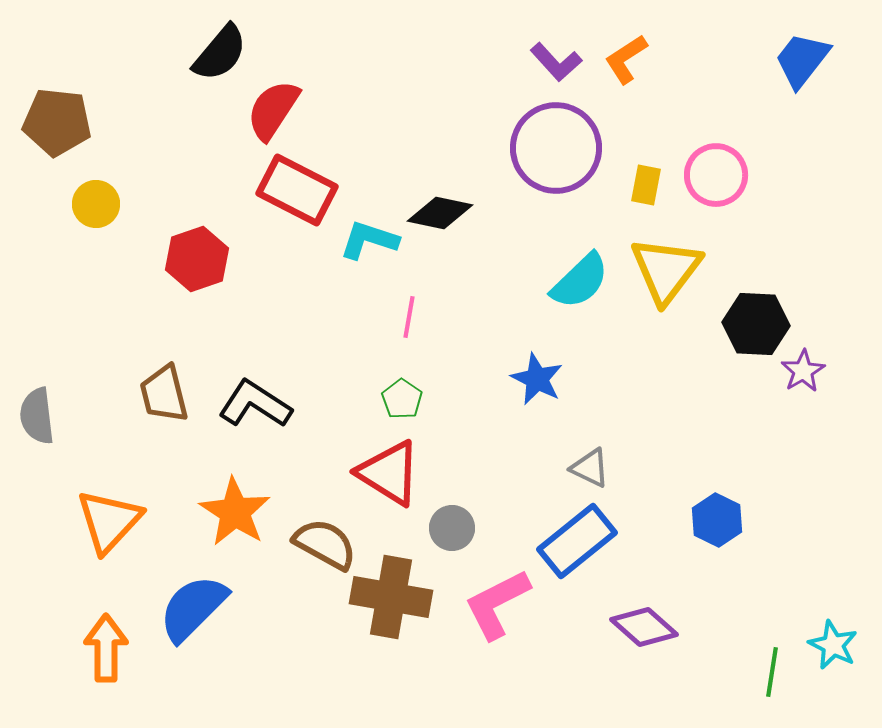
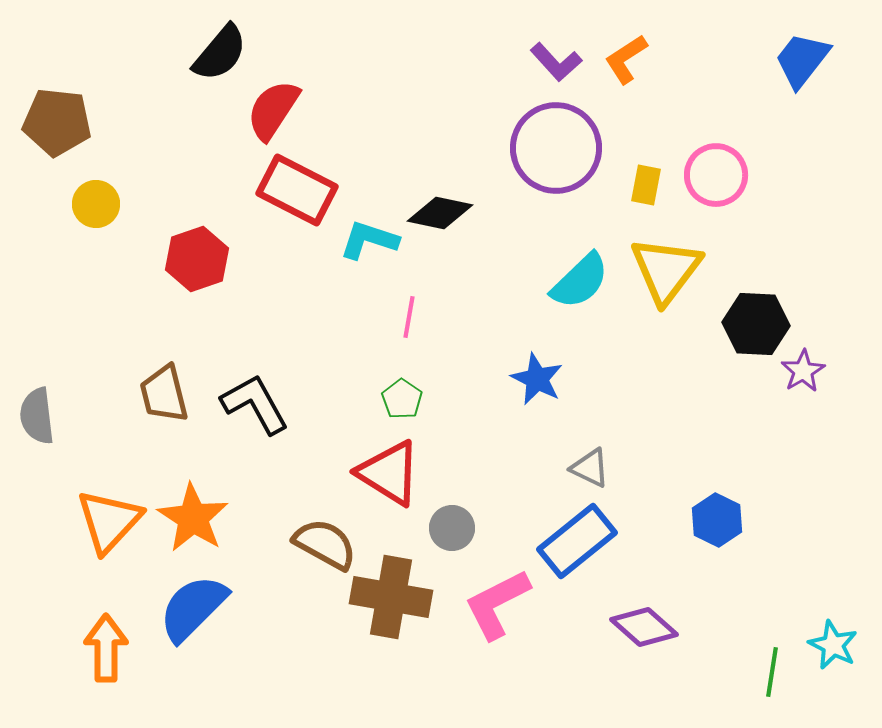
black L-shape: rotated 28 degrees clockwise
orange star: moved 42 px left, 6 px down
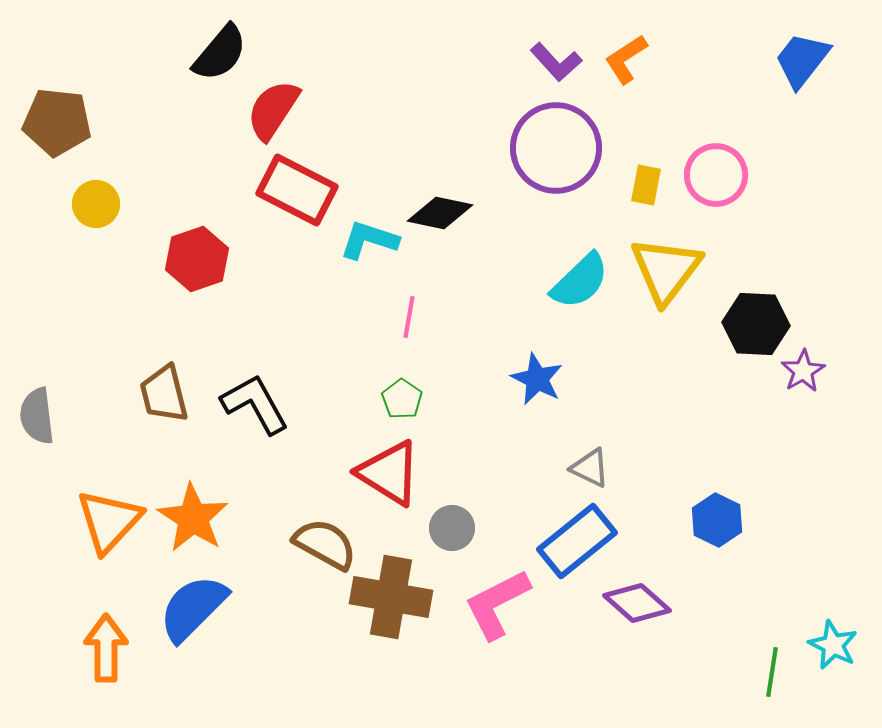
purple diamond: moved 7 px left, 24 px up
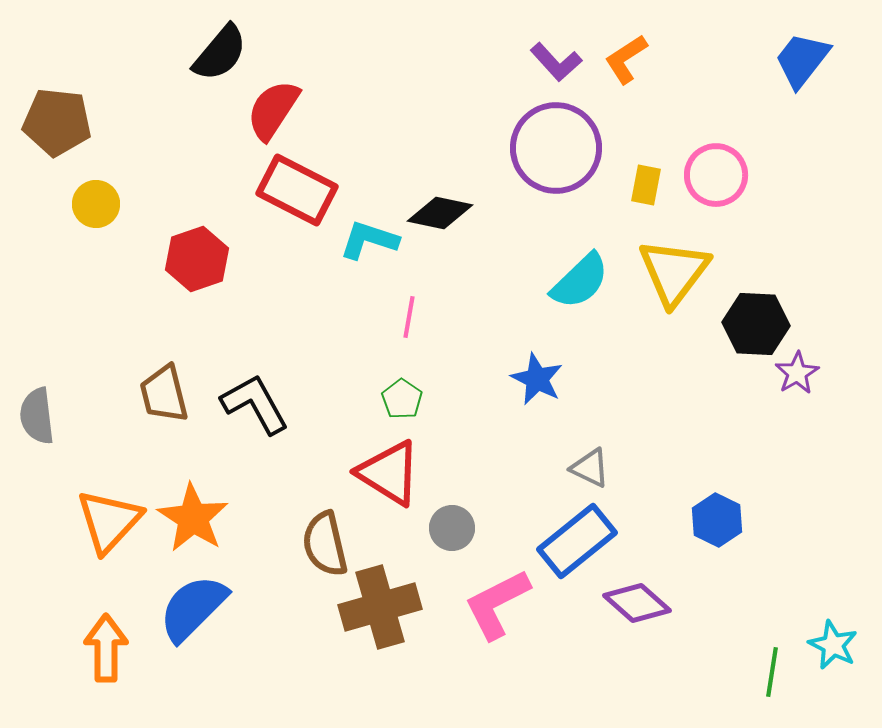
yellow triangle: moved 8 px right, 2 px down
purple star: moved 6 px left, 2 px down
brown semicircle: rotated 132 degrees counterclockwise
brown cross: moved 11 px left, 10 px down; rotated 26 degrees counterclockwise
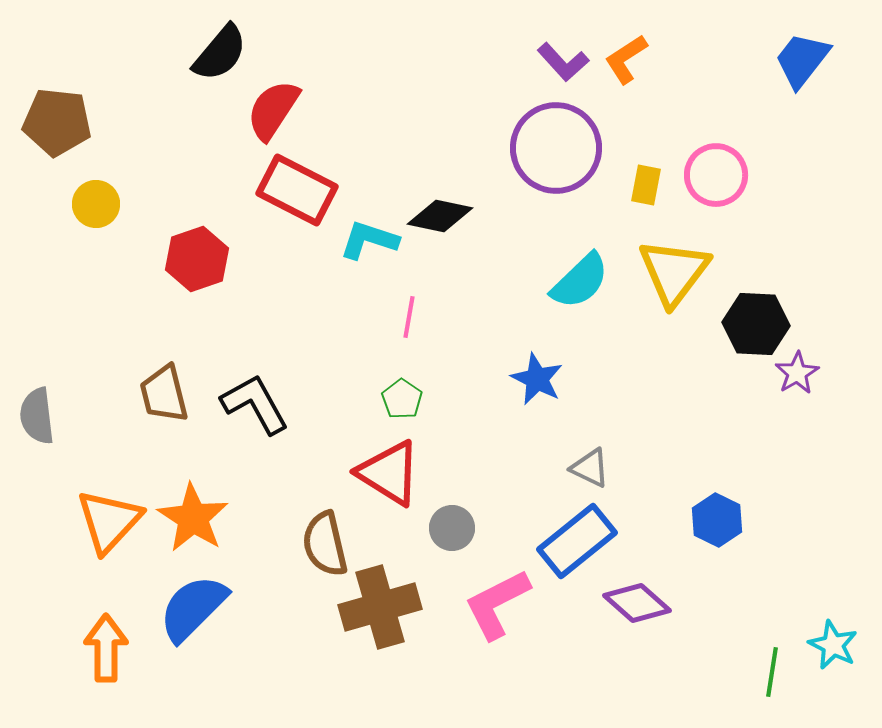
purple L-shape: moved 7 px right
black diamond: moved 3 px down
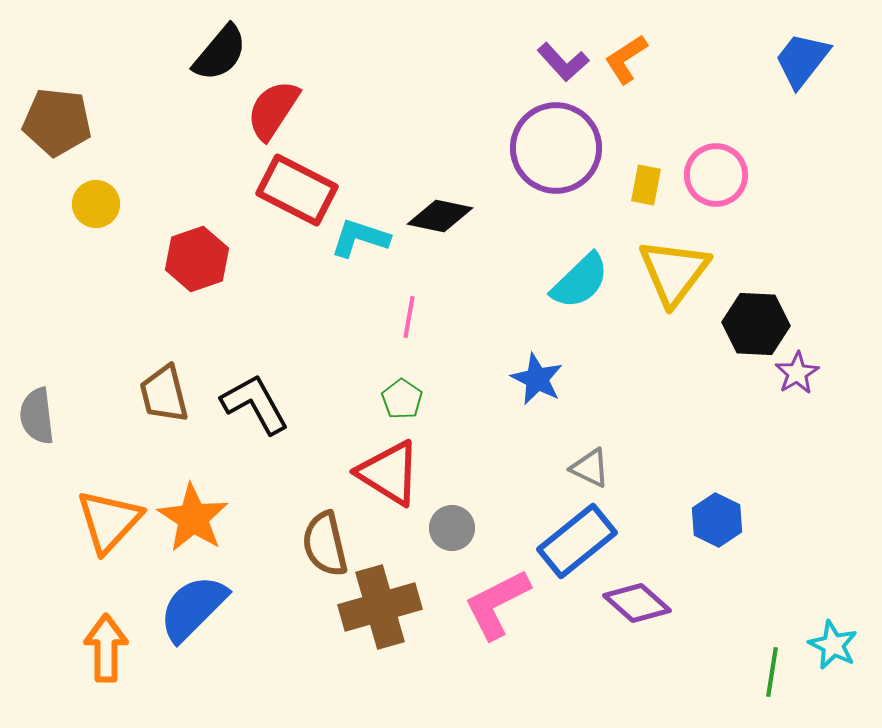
cyan L-shape: moved 9 px left, 2 px up
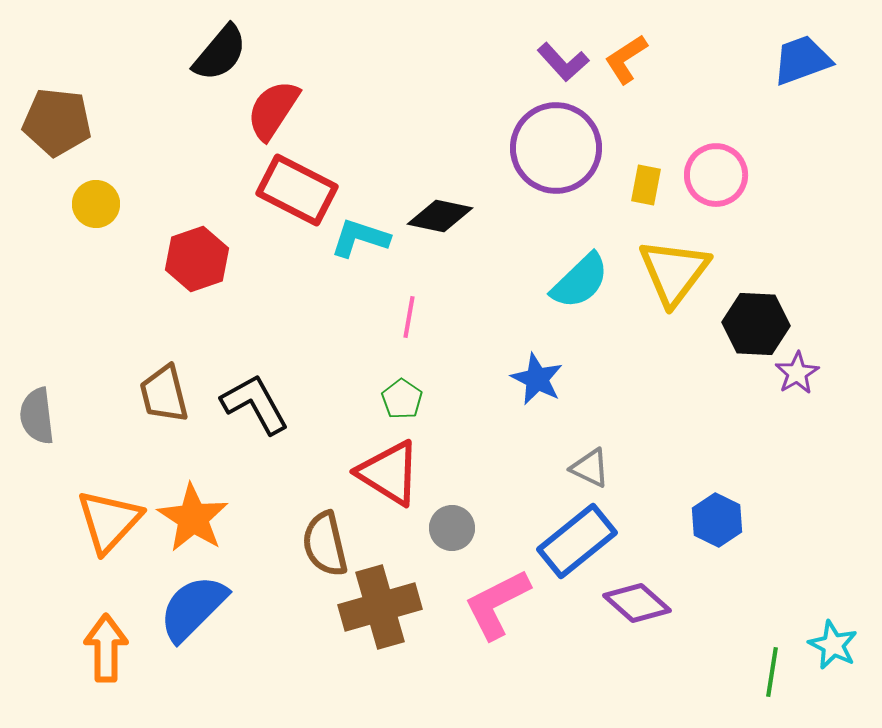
blue trapezoid: rotated 32 degrees clockwise
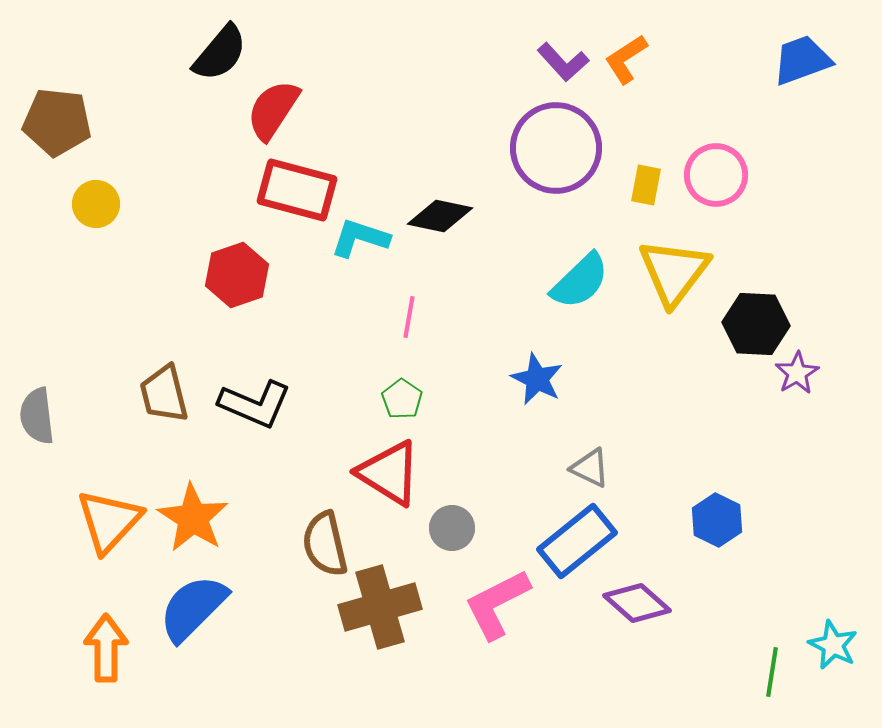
red rectangle: rotated 12 degrees counterclockwise
red hexagon: moved 40 px right, 16 px down
black L-shape: rotated 142 degrees clockwise
